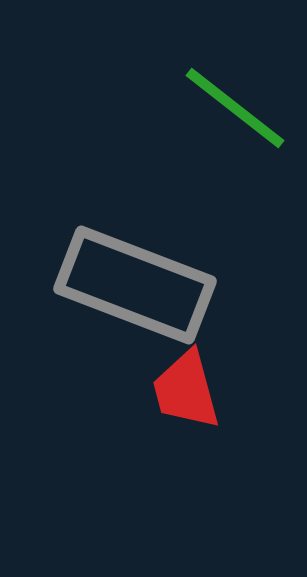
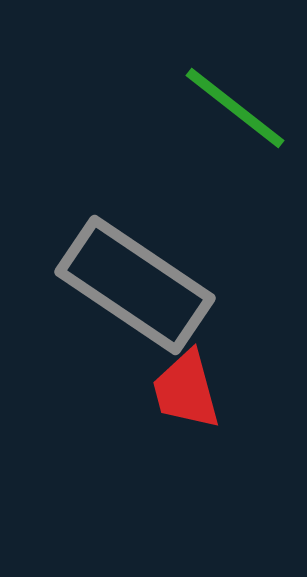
gray rectangle: rotated 13 degrees clockwise
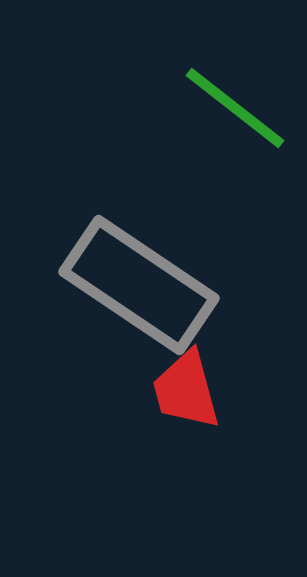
gray rectangle: moved 4 px right
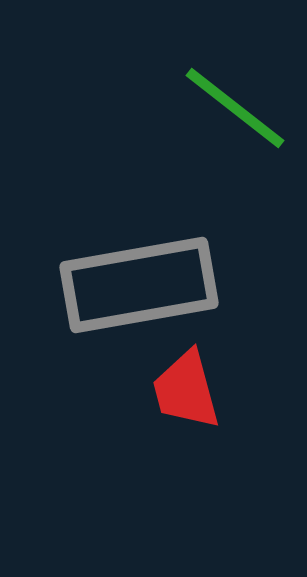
gray rectangle: rotated 44 degrees counterclockwise
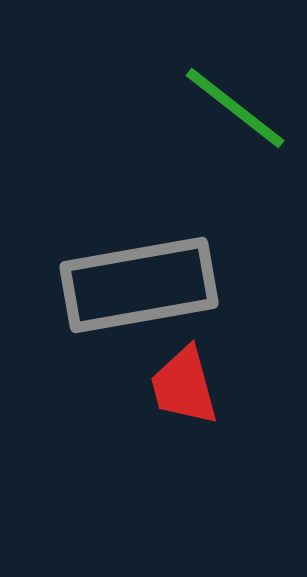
red trapezoid: moved 2 px left, 4 px up
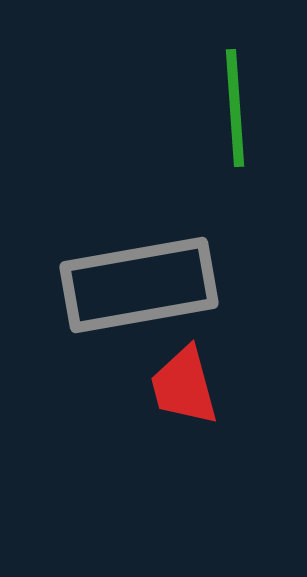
green line: rotated 48 degrees clockwise
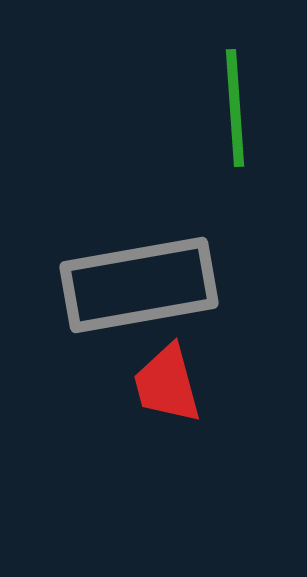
red trapezoid: moved 17 px left, 2 px up
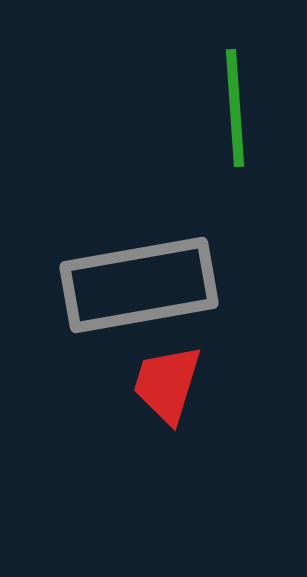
red trapezoid: rotated 32 degrees clockwise
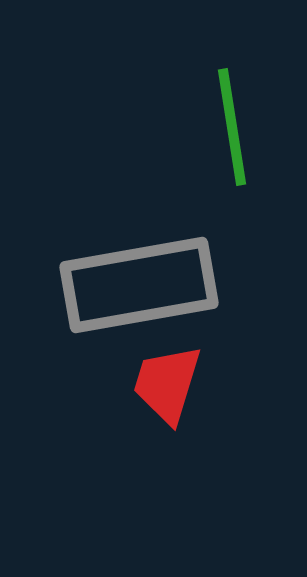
green line: moved 3 px left, 19 px down; rotated 5 degrees counterclockwise
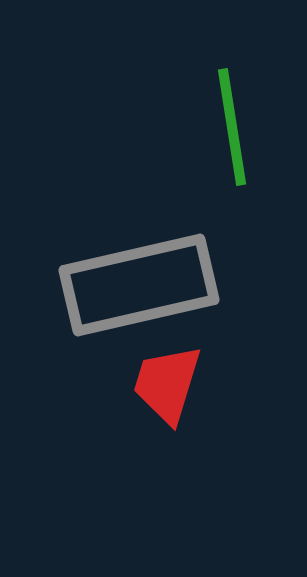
gray rectangle: rotated 3 degrees counterclockwise
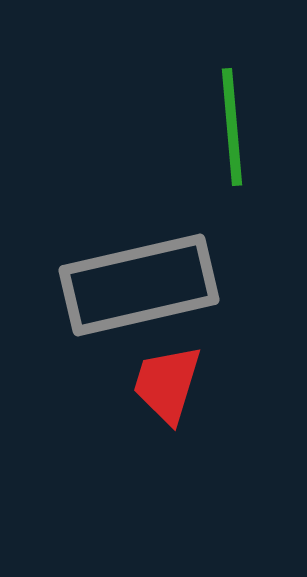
green line: rotated 4 degrees clockwise
